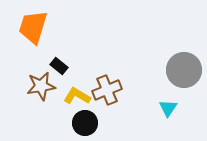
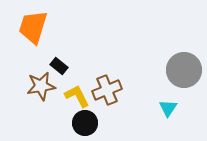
yellow L-shape: rotated 32 degrees clockwise
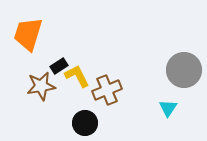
orange trapezoid: moved 5 px left, 7 px down
black rectangle: rotated 72 degrees counterclockwise
yellow L-shape: moved 20 px up
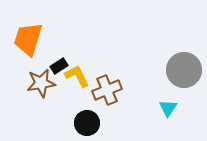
orange trapezoid: moved 5 px down
brown star: moved 3 px up
black circle: moved 2 px right
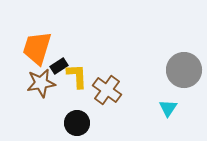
orange trapezoid: moved 9 px right, 9 px down
yellow L-shape: rotated 24 degrees clockwise
brown cross: rotated 32 degrees counterclockwise
black circle: moved 10 px left
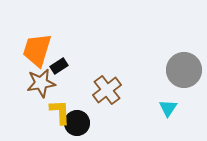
orange trapezoid: moved 2 px down
yellow L-shape: moved 17 px left, 36 px down
brown cross: rotated 16 degrees clockwise
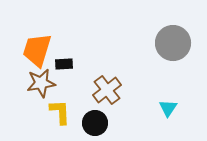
black rectangle: moved 5 px right, 2 px up; rotated 30 degrees clockwise
gray circle: moved 11 px left, 27 px up
black circle: moved 18 px right
